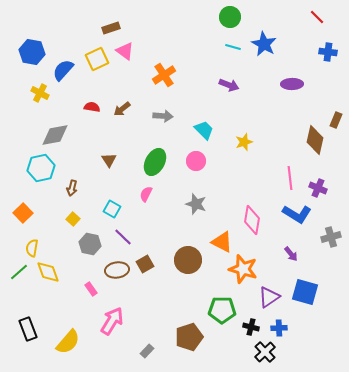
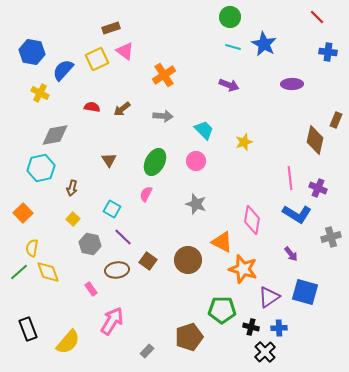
brown square at (145, 264): moved 3 px right, 3 px up; rotated 24 degrees counterclockwise
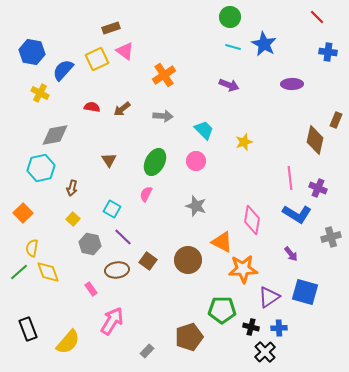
gray star at (196, 204): moved 2 px down
orange star at (243, 269): rotated 20 degrees counterclockwise
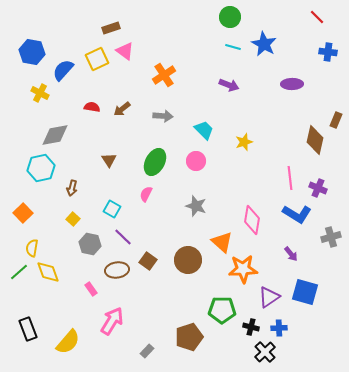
orange triangle at (222, 242): rotated 15 degrees clockwise
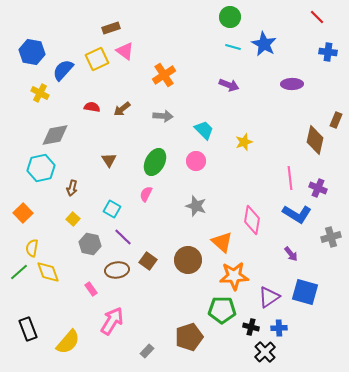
orange star at (243, 269): moved 9 px left, 7 px down
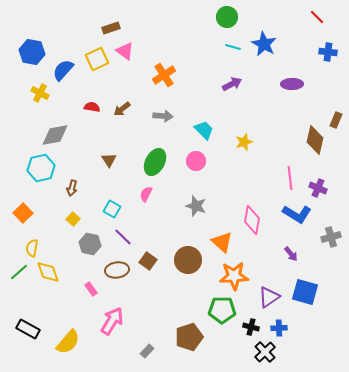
green circle at (230, 17): moved 3 px left
purple arrow at (229, 85): moved 3 px right, 1 px up; rotated 48 degrees counterclockwise
black rectangle at (28, 329): rotated 40 degrees counterclockwise
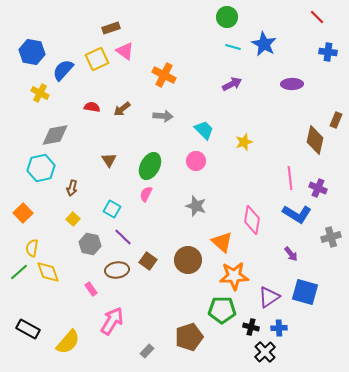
orange cross at (164, 75): rotated 30 degrees counterclockwise
green ellipse at (155, 162): moved 5 px left, 4 px down
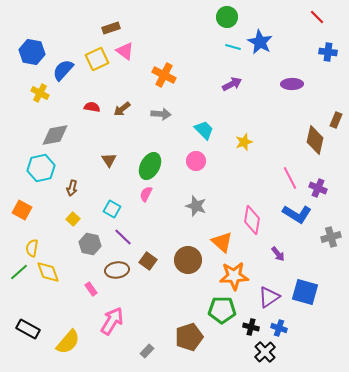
blue star at (264, 44): moved 4 px left, 2 px up
gray arrow at (163, 116): moved 2 px left, 2 px up
pink line at (290, 178): rotated 20 degrees counterclockwise
orange square at (23, 213): moved 1 px left, 3 px up; rotated 18 degrees counterclockwise
purple arrow at (291, 254): moved 13 px left
blue cross at (279, 328): rotated 21 degrees clockwise
